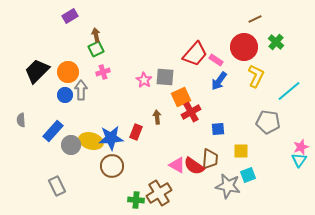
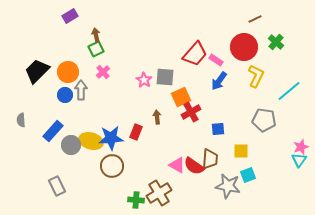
pink cross at (103, 72): rotated 24 degrees counterclockwise
gray pentagon at (268, 122): moved 4 px left, 2 px up
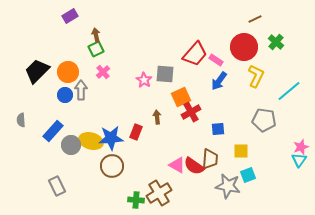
gray square at (165, 77): moved 3 px up
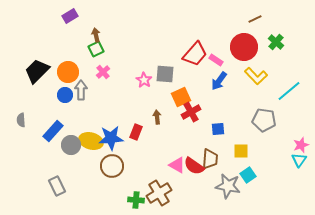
yellow L-shape at (256, 76): rotated 110 degrees clockwise
pink star at (301, 147): moved 2 px up
cyan square at (248, 175): rotated 14 degrees counterclockwise
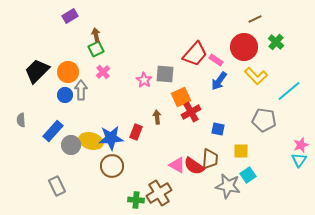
blue square at (218, 129): rotated 16 degrees clockwise
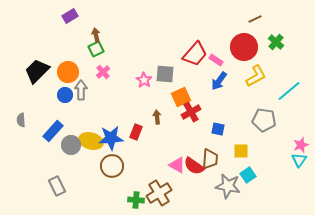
yellow L-shape at (256, 76): rotated 75 degrees counterclockwise
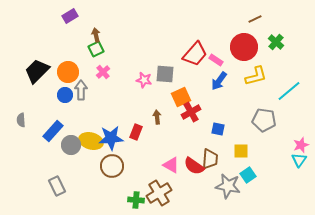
yellow L-shape at (256, 76): rotated 15 degrees clockwise
pink star at (144, 80): rotated 21 degrees counterclockwise
pink triangle at (177, 165): moved 6 px left
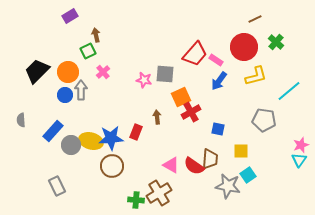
green square at (96, 49): moved 8 px left, 2 px down
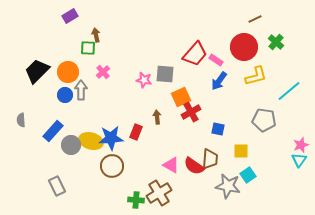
green square at (88, 51): moved 3 px up; rotated 28 degrees clockwise
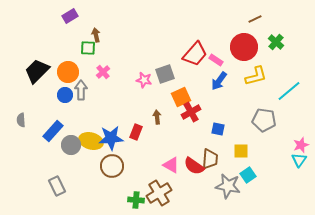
gray square at (165, 74): rotated 24 degrees counterclockwise
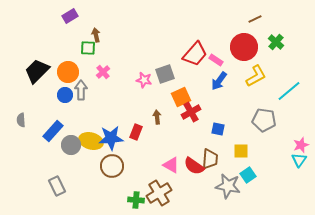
yellow L-shape at (256, 76): rotated 15 degrees counterclockwise
